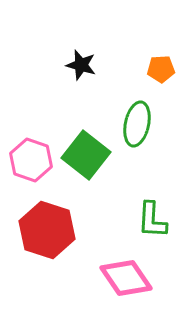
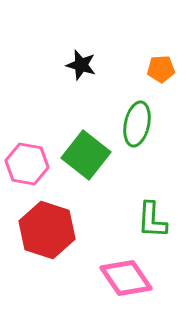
pink hexagon: moved 4 px left, 4 px down; rotated 9 degrees counterclockwise
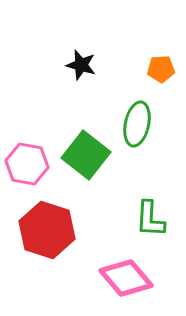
green L-shape: moved 2 px left, 1 px up
pink diamond: rotated 6 degrees counterclockwise
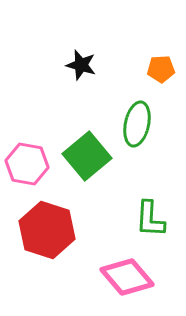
green square: moved 1 px right, 1 px down; rotated 12 degrees clockwise
pink diamond: moved 1 px right, 1 px up
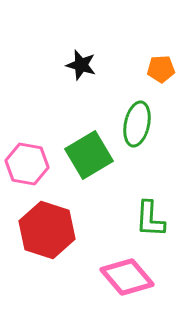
green square: moved 2 px right, 1 px up; rotated 9 degrees clockwise
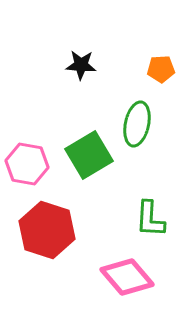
black star: rotated 12 degrees counterclockwise
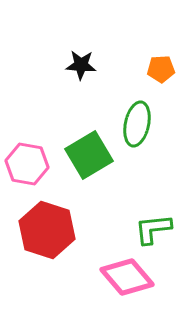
green L-shape: moved 3 px right, 10 px down; rotated 81 degrees clockwise
